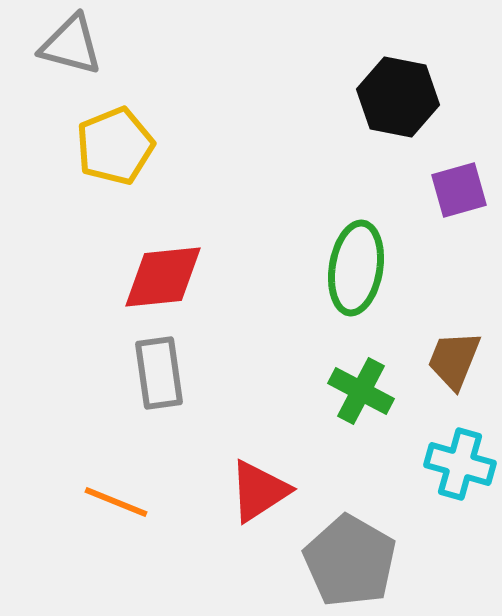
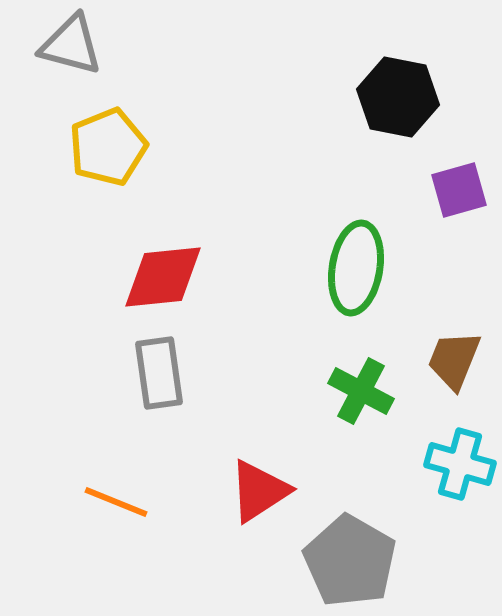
yellow pentagon: moved 7 px left, 1 px down
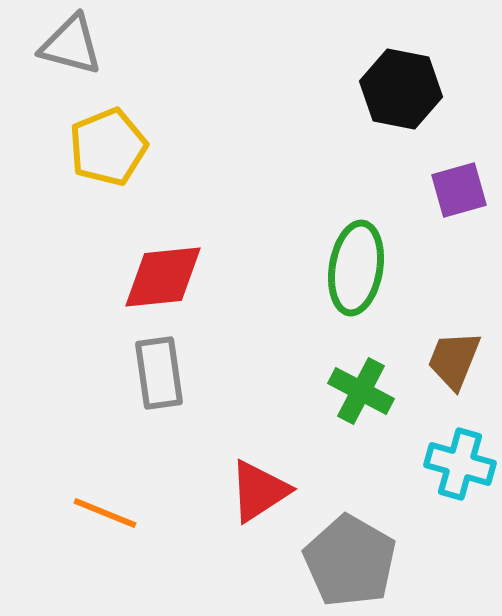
black hexagon: moved 3 px right, 8 px up
orange line: moved 11 px left, 11 px down
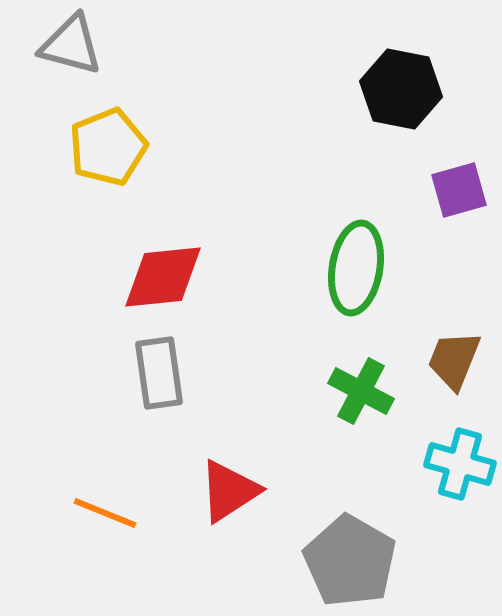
red triangle: moved 30 px left
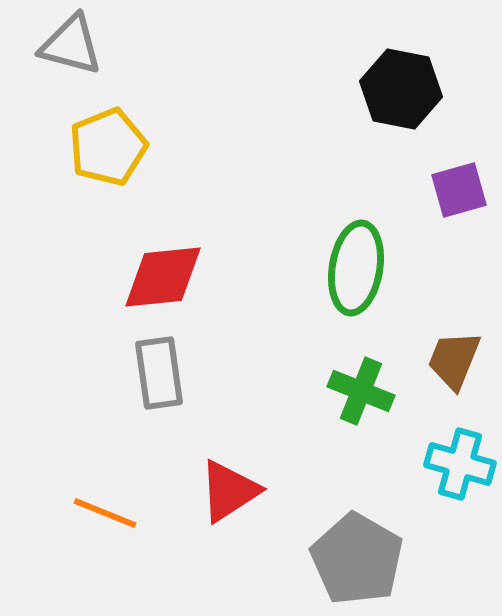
green cross: rotated 6 degrees counterclockwise
gray pentagon: moved 7 px right, 2 px up
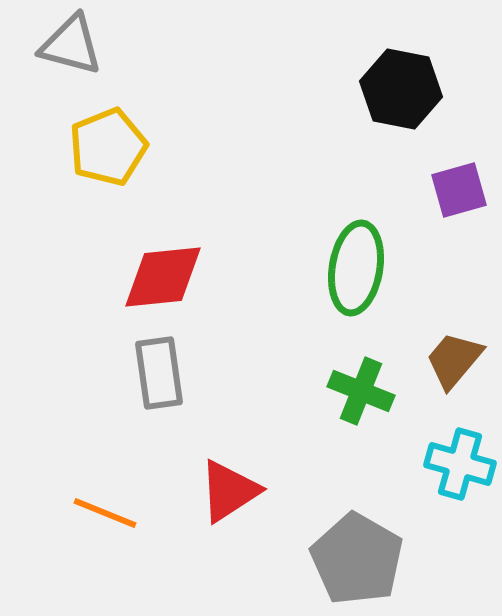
brown trapezoid: rotated 18 degrees clockwise
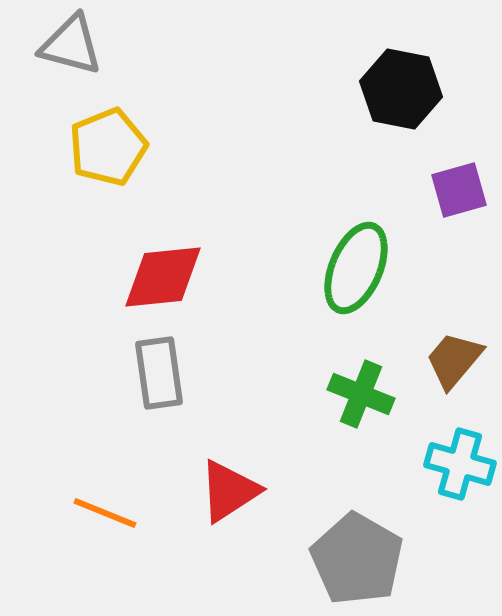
green ellipse: rotated 14 degrees clockwise
green cross: moved 3 px down
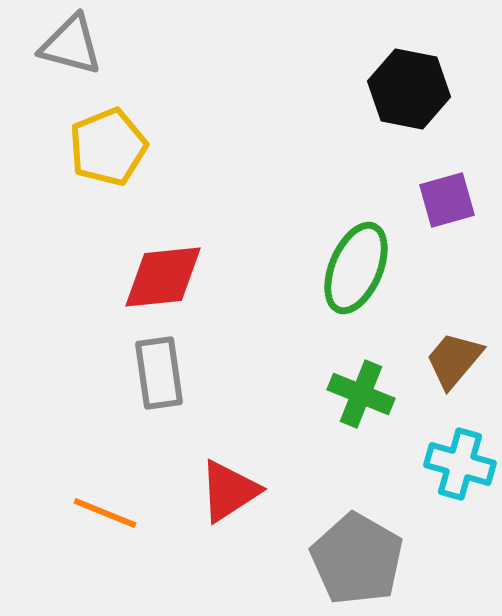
black hexagon: moved 8 px right
purple square: moved 12 px left, 10 px down
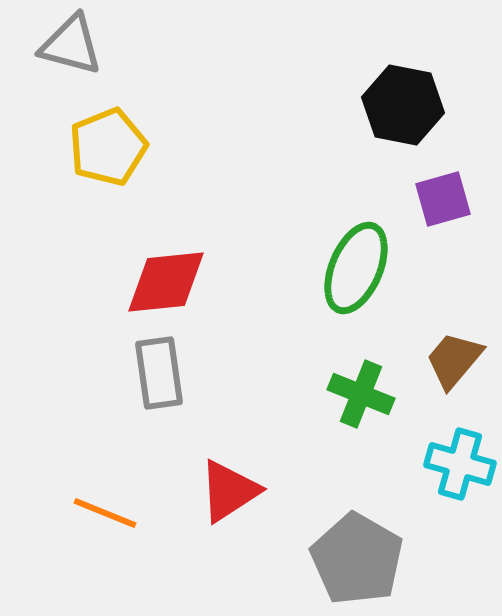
black hexagon: moved 6 px left, 16 px down
purple square: moved 4 px left, 1 px up
red diamond: moved 3 px right, 5 px down
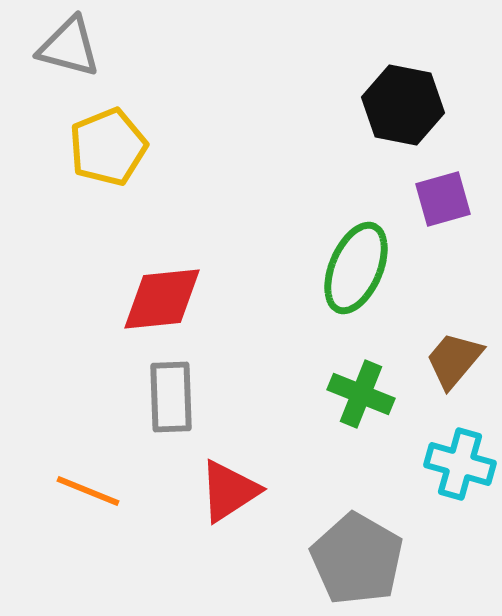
gray triangle: moved 2 px left, 2 px down
red diamond: moved 4 px left, 17 px down
gray rectangle: moved 12 px right, 24 px down; rotated 6 degrees clockwise
orange line: moved 17 px left, 22 px up
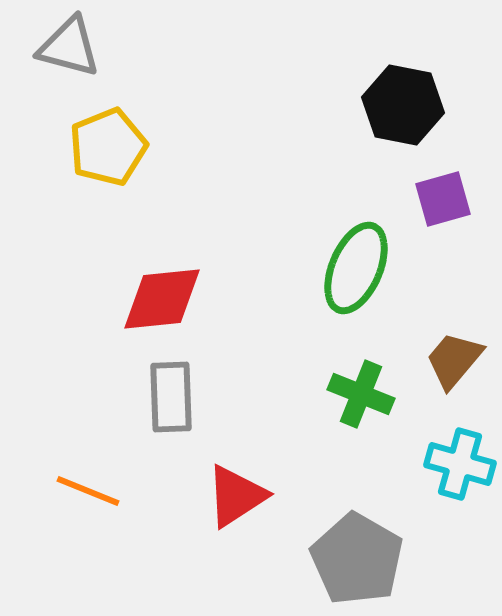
red triangle: moved 7 px right, 5 px down
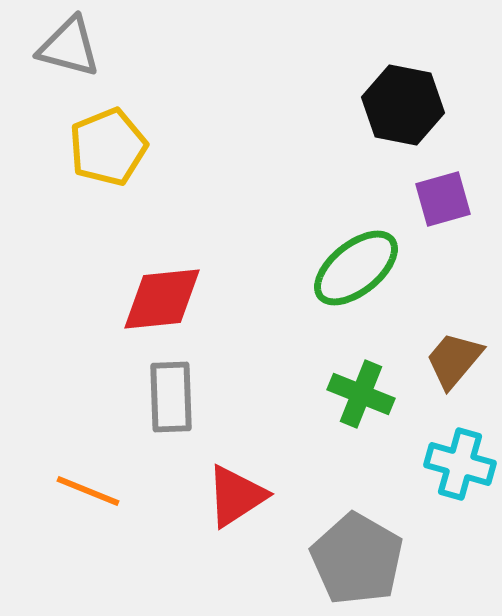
green ellipse: rotated 28 degrees clockwise
